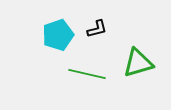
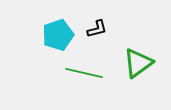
green triangle: rotated 20 degrees counterclockwise
green line: moved 3 px left, 1 px up
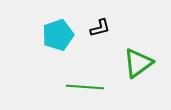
black L-shape: moved 3 px right, 1 px up
green line: moved 1 px right, 14 px down; rotated 9 degrees counterclockwise
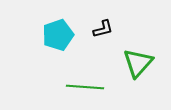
black L-shape: moved 3 px right, 1 px down
green triangle: rotated 12 degrees counterclockwise
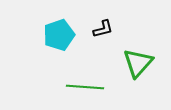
cyan pentagon: moved 1 px right
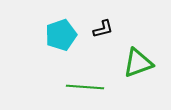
cyan pentagon: moved 2 px right
green triangle: rotated 28 degrees clockwise
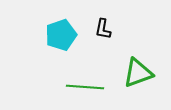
black L-shape: rotated 115 degrees clockwise
green triangle: moved 10 px down
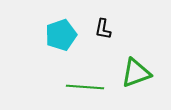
green triangle: moved 2 px left
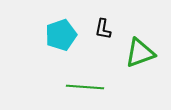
green triangle: moved 4 px right, 20 px up
